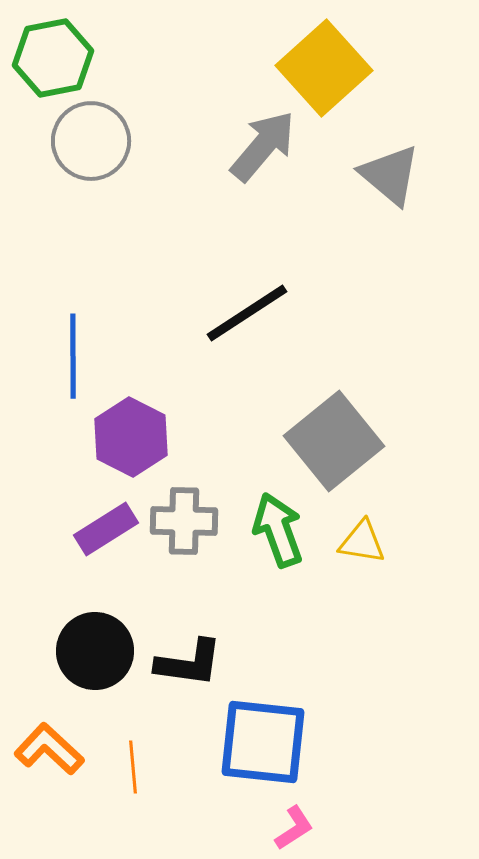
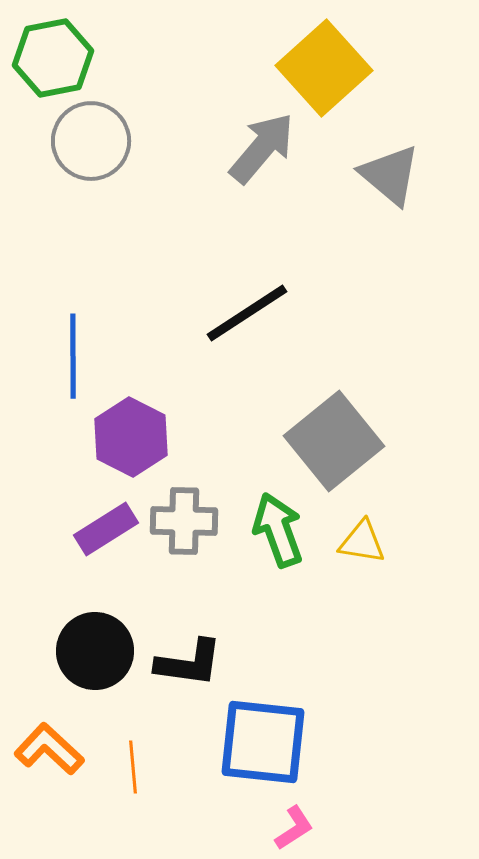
gray arrow: moved 1 px left, 2 px down
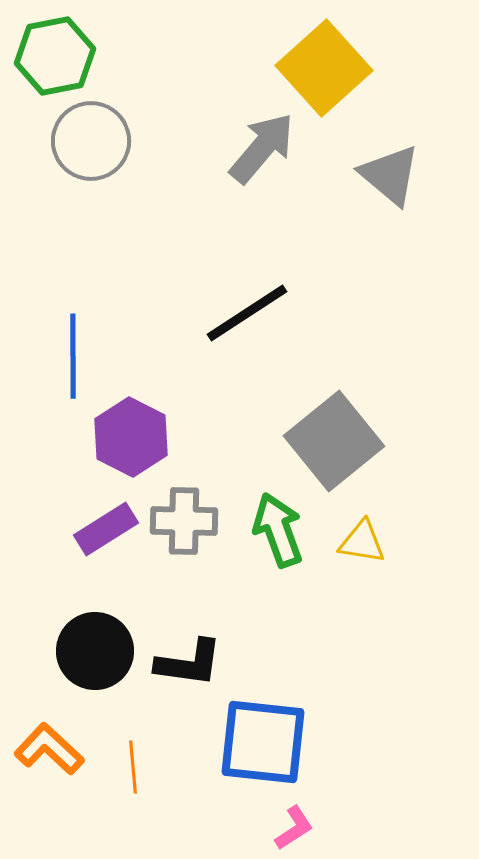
green hexagon: moved 2 px right, 2 px up
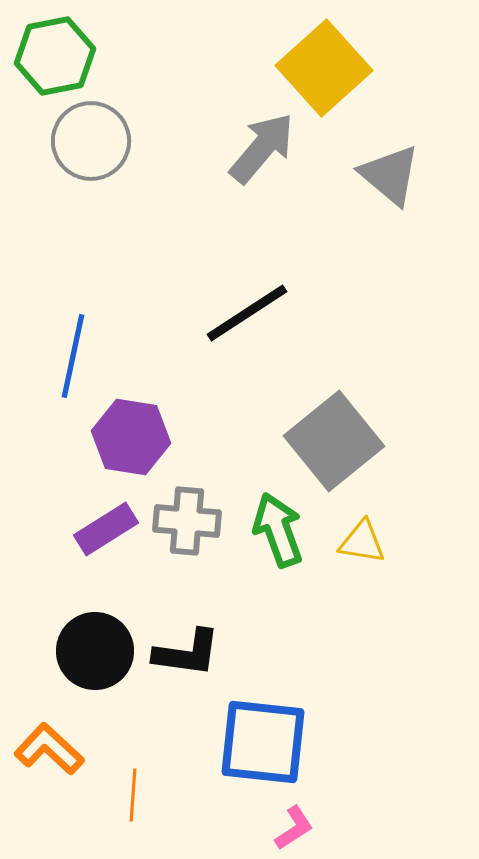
blue line: rotated 12 degrees clockwise
purple hexagon: rotated 18 degrees counterclockwise
gray cross: moved 3 px right; rotated 4 degrees clockwise
black L-shape: moved 2 px left, 10 px up
orange line: moved 28 px down; rotated 9 degrees clockwise
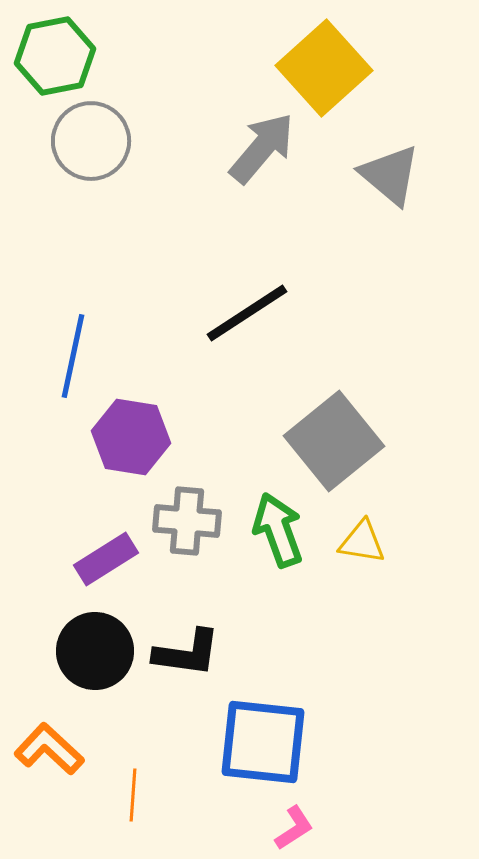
purple rectangle: moved 30 px down
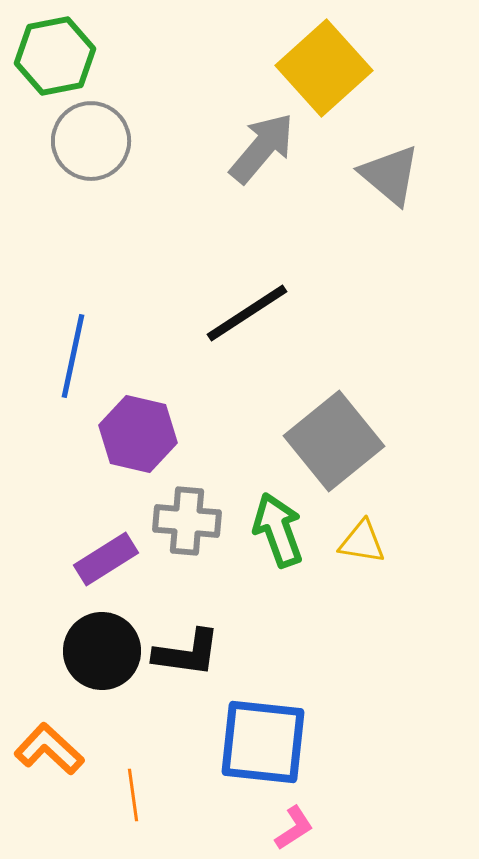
purple hexagon: moved 7 px right, 3 px up; rotated 4 degrees clockwise
black circle: moved 7 px right
orange line: rotated 12 degrees counterclockwise
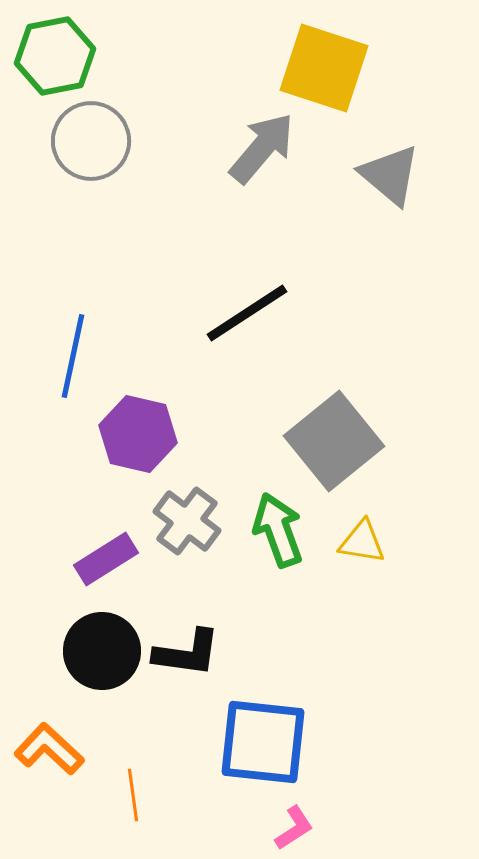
yellow square: rotated 30 degrees counterclockwise
gray cross: rotated 32 degrees clockwise
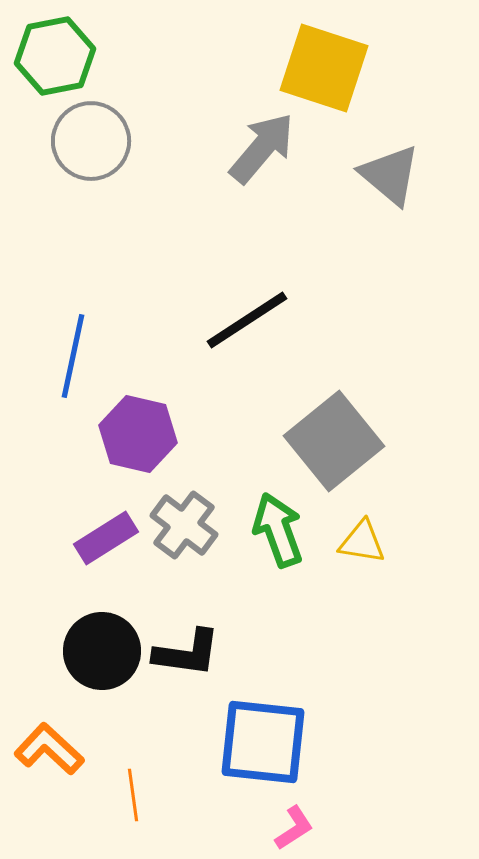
black line: moved 7 px down
gray cross: moved 3 px left, 4 px down
purple rectangle: moved 21 px up
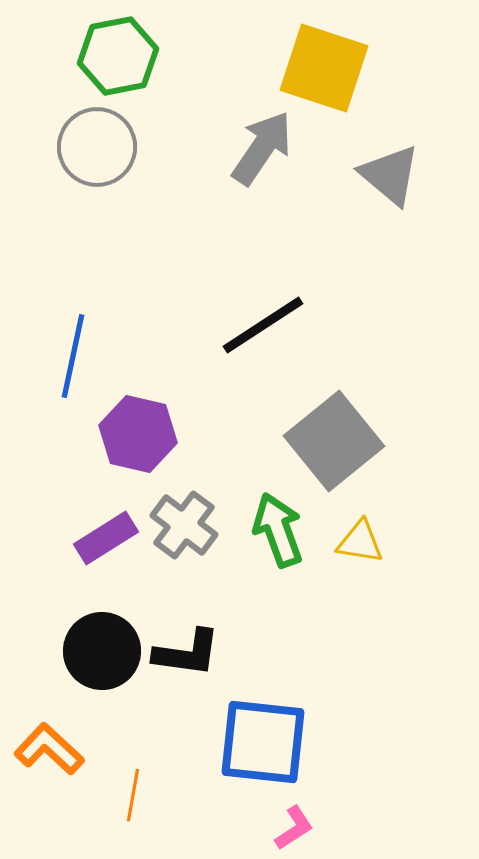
green hexagon: moved 63 px right
gray circle: moved 6 px right, 6 px down
gray arrow: rotated 6 degrees counterclockwise
black line: moved 16 px right, 5 px down
yellow triangle: moved 2 px left
orange line: rotated 18 degrees clockwise
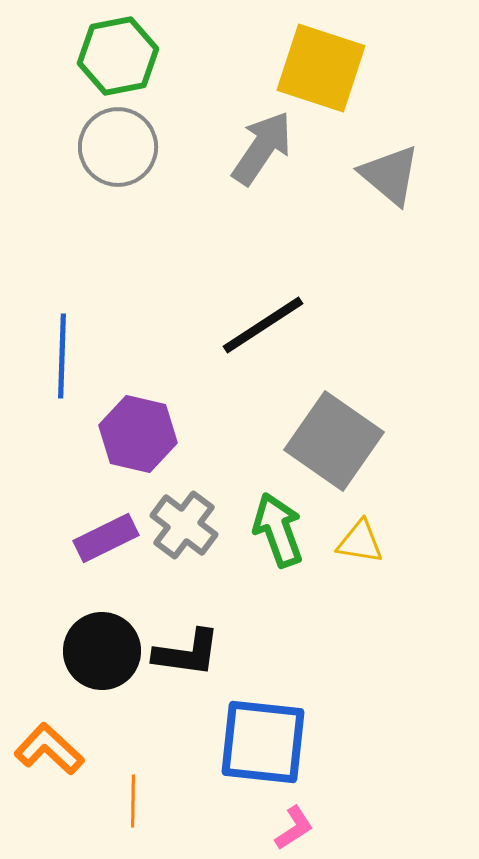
yellow square: moved 3 px left
gray circle: moved 21 px right
blue line: moved 11 px left; rotated 10 degrees counterclockwise
gray square: rotated 16 degrees counterclockwise
purple rectangle: rotated 6 degrees clockwise
orange line: moved 6 px down; rotated 9 degrees counterclockwise
